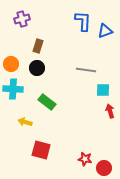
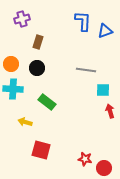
brown rectangle: moved 4 px up
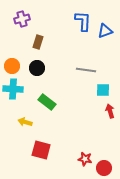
orange circle: moved 1 px right, 2 px down
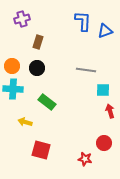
red circle: moved 25 px up
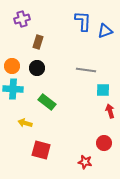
yellow arrow: moved 1 px down
red star: moved 3 px down
